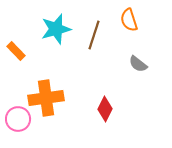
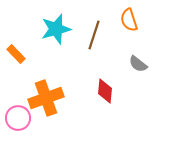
orange rectangle: moved 3 px down
orange cross: rotated 12 degrees counterclockwise
red diamond: moved 18 px up; rotated 20 degrees counterclockwise
pink circle: moved 1 px up
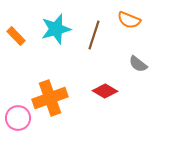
orange semicircle: rotated 50 degrees counterclockwise
orange rectangle: moved 18 px up
red diamond: rotated 65 degrees counterclockwise
orange cross: moved 4 px right
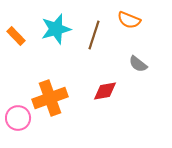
red diamond: rotated 40 degrees counterclockwise
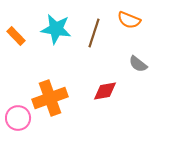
cyan star: rotated 24 degrees clockwise
brown line: moved 2 px up
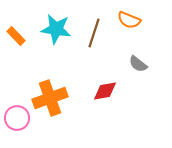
pink circle: moved 1 px left
